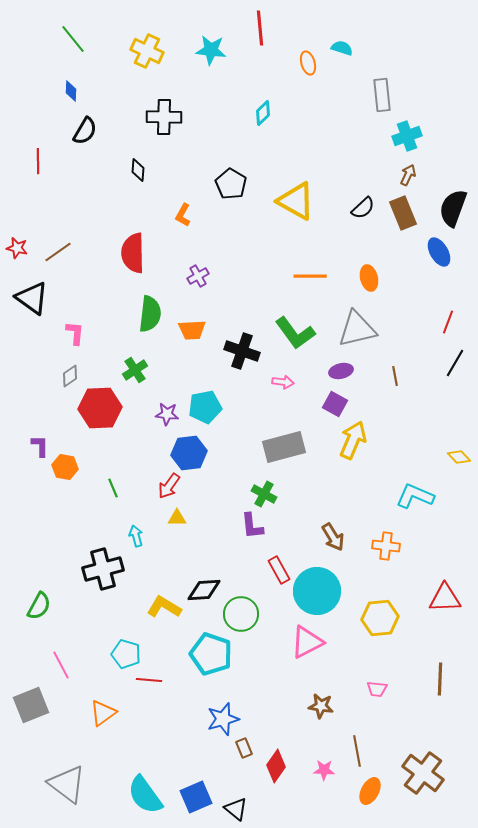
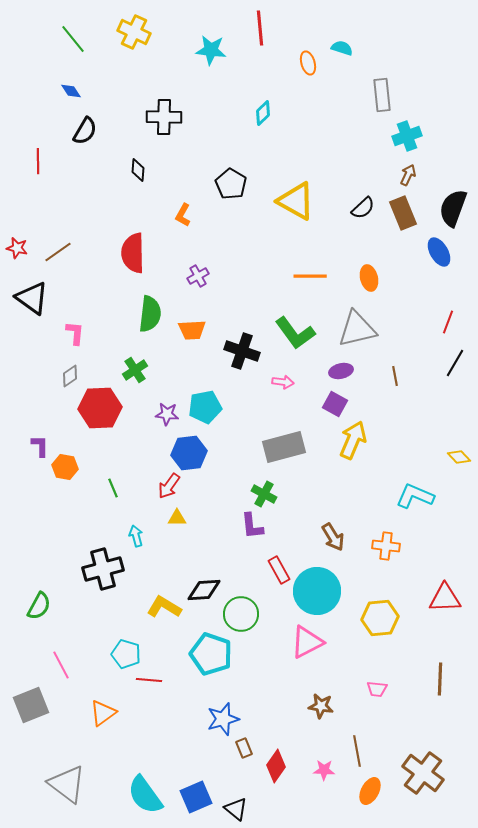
yellow cross at (147, 51): moved 13 px left, 19 px up
blue diamond at (71, 91): rotated 35 degrees counterclockwise
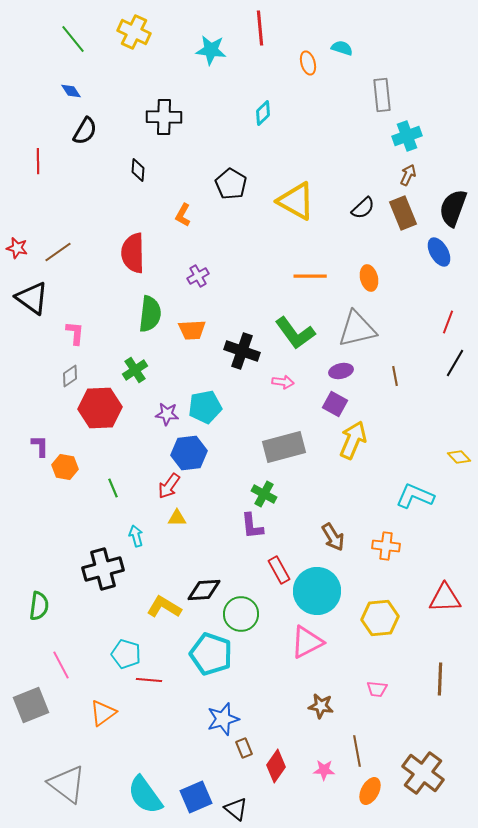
green semicircle at (39, 606): rotated 20 degrees counterclockwise
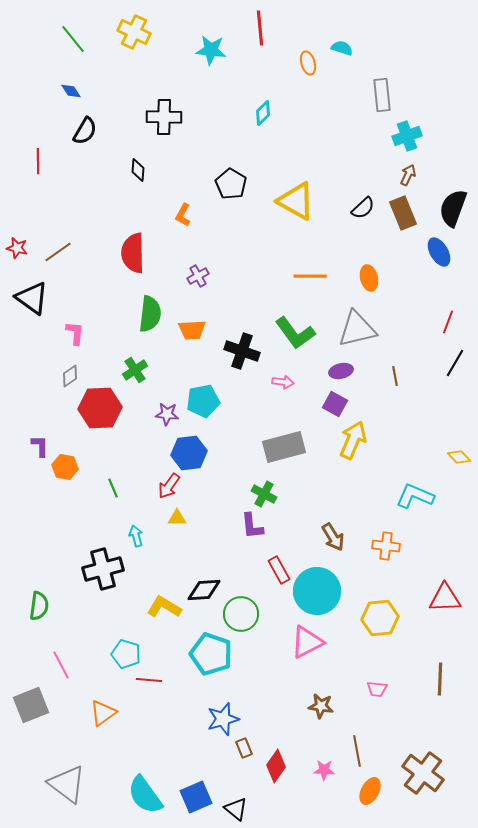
cyan pentagon at (205, 407): moved 2 px left, 6 px up
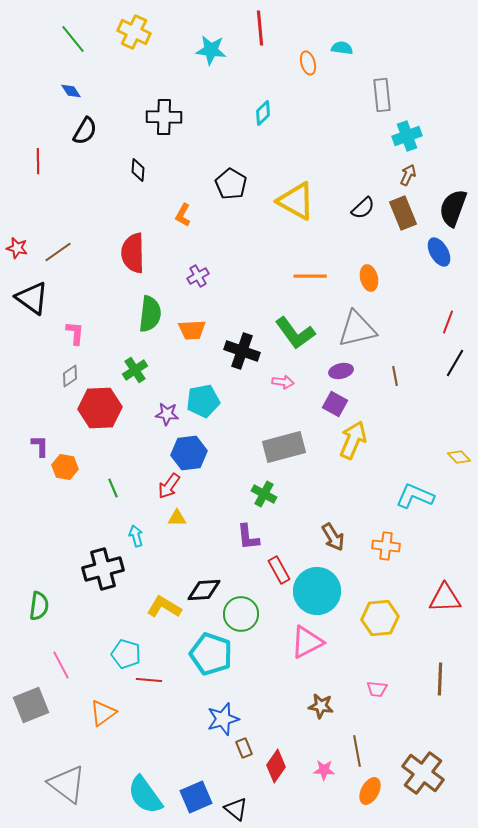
cyan semicircle at (342, 48): rotated 10 degrees counterclockwise
purple L-shape at (252, 526): moved 4 px left, 11 px down
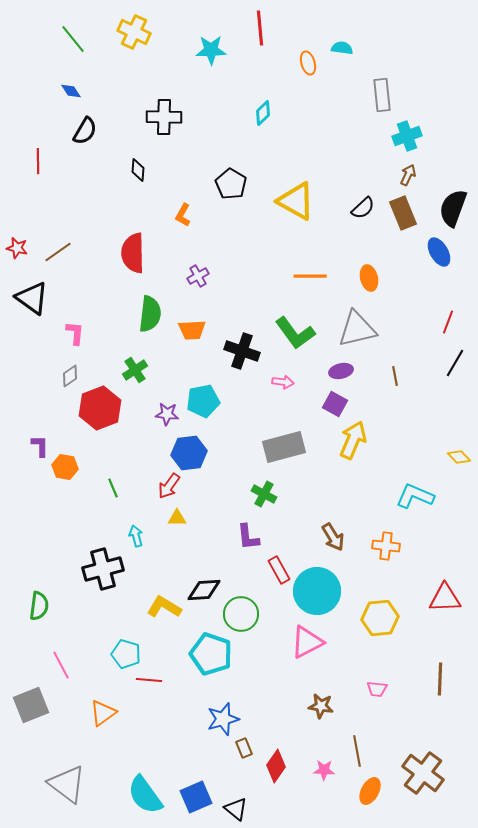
cyan star at (211, 50): rotated 8 degrees counterclockwise
red hexagon at (100, 408): rotated 18 degrees counterclockwise
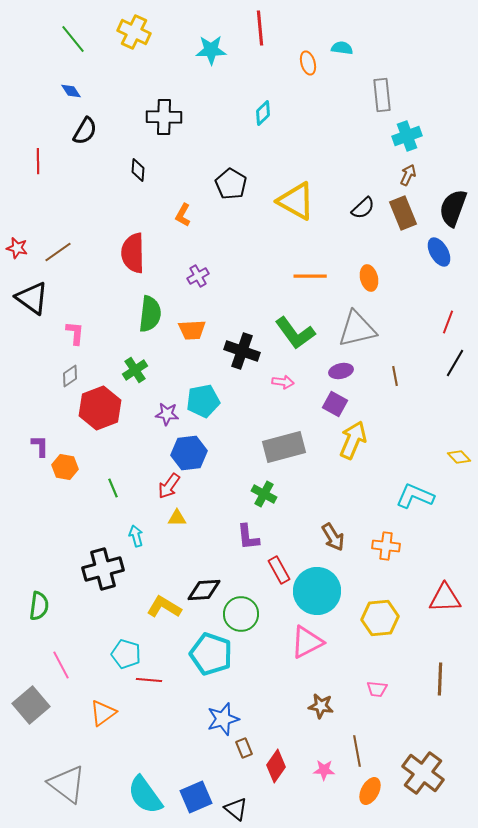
gray square at (31, 705): rotated 18 degrees counterclockwise
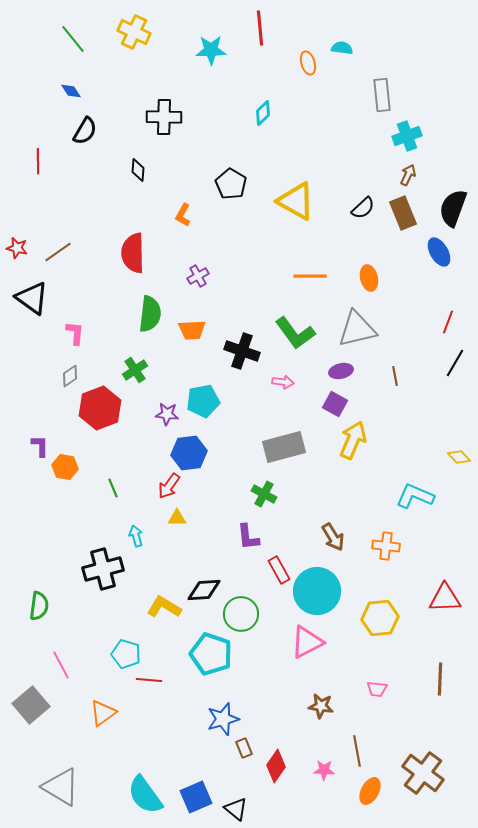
gray triangle at (67, 784): moved 6 px left, 3 px down; rotated 6 degrees counterclockwise
